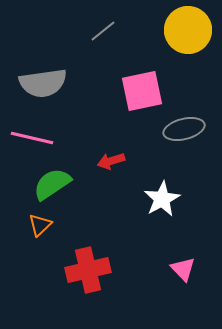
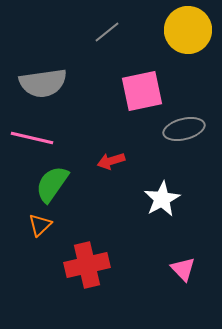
gray line: moved 4 px right, 1 px down
green semicircle: rotated 21 degrees counterclockwise
red cross: moved 1 px left, 5 px up
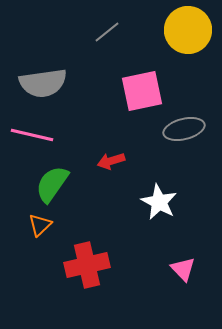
pink line: moved 3 px up
white star: moved 3 px left, 3 px down; rotated 15 degrees counterclockwise
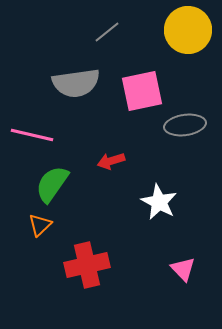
gray semicircle: moved 33 px right
gray ellipse: moved 1 px right, 4 px up; rotated 6 degrees clockwise
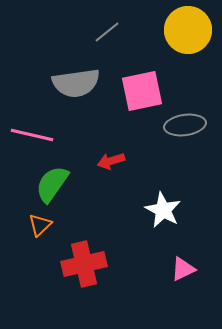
white star: moved 4 px right, 8 px down
red cross: moved 3 px left, 1 px up
pink triangle: rotated 48 degrees clockwise
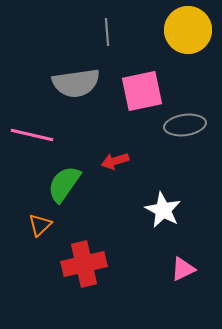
gray line: rotated 56 degrees counterclockwise
red arrow: moved 4 px right
green semicircle: moved 12 px right
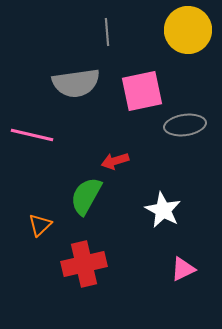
green semicircle: moved 22 px right, 12 px down; rotated 6 degrees counterclockwise
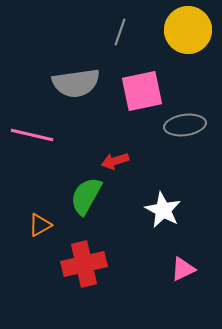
gray line: moved 13 px right; rotated 24 degrees clockwise
orange triangle: rotated 15 degrees clockwise
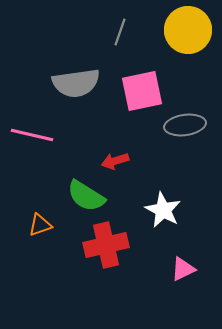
green semicircle: rotated 87 degrees counterclockwise
orange triangle: rotated 10 degrees clockwise
red cross: moved 22 px right, 19 px up
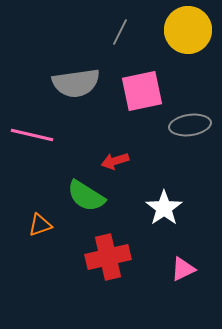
gray line: rotated 8 degrees clockwise
gray ellipse: moved 5 px right
white star: moved 1 px right, 2 px up; rotated 9 degrees clockwise
red cross: moved 2 px right, 12 px down
